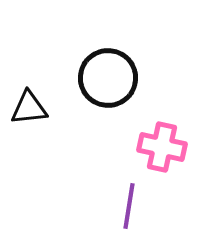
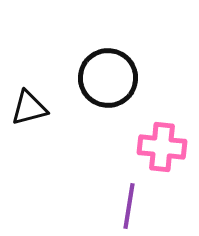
black triangle: rotated 9 degrees counterclockwise
pink cross: rotated 6 degrees counterclockwise
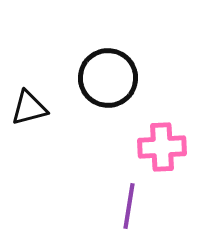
pink cross: rotated 9 degrees counterclockwise
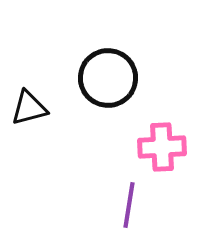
purple line: moved 1 px up
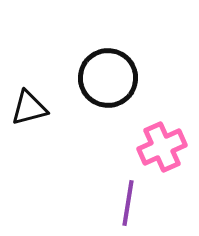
pink cross: rotated 21 degrees counterclockwise
purple line: moved 1 px left, 2 px up
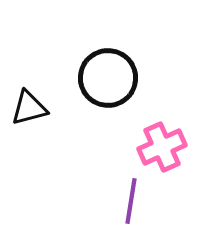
purple line: moved 3 px right, 2 px up
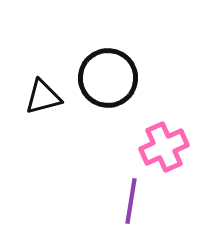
black triangle: moved 14 px right, 11 px up
pink cross: moved 2 px right
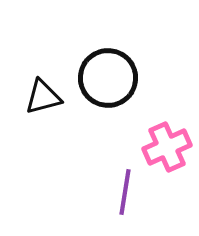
pink cross: moved 3 px right
purple line: moved 6 px left, 9 px up
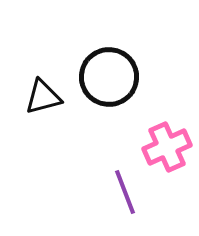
black circle: moved 1 px right, 1 px up
purple line: rotated 30 degrees counterclockwise
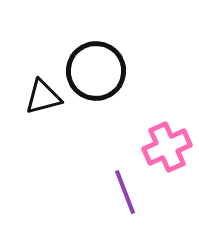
black circle: moved 13 px left, 6 px up
